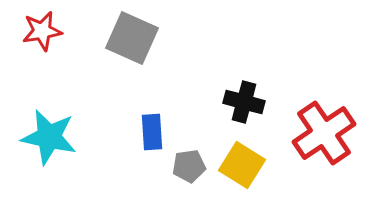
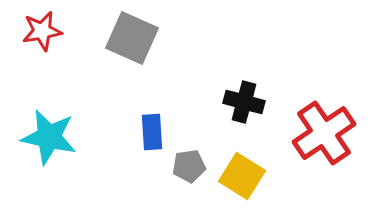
yellow square: moved 11 px down
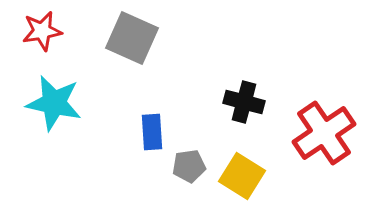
cyan star: moved 5 px right, 34 px up
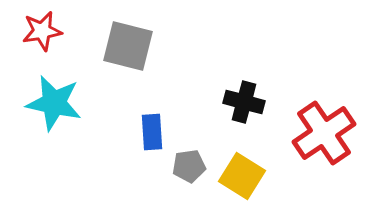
gray square: moved 4 px left, 8 px down; rotated 10 degrees counterclockwise
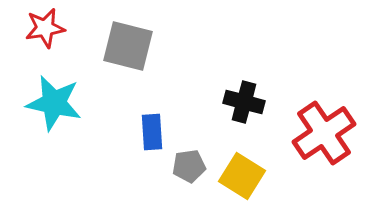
red star: moved 3 px right, 3 px up
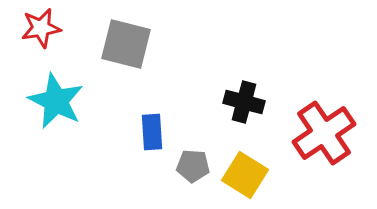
red star: moved 4 px left
gray square: moved 2 px left, 2 px up
cyan star: moved 2 px right, 2 px up; rotated 14 degrees clockwise
gray pentagon: moved 4 px right; rotated 12 degrees clockwise
yellow square: moved 3 px right, 1 px up
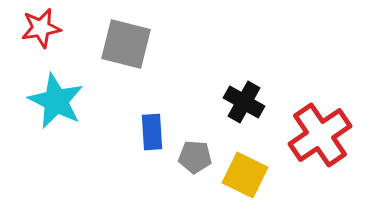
black cross: rotated 15 degrees clockwise
red cross: moved 4 px left, 2 px down
gray pentagon: moved 2 px right, 9 px up
yellow square: rotated 6 degrees counterclockwise
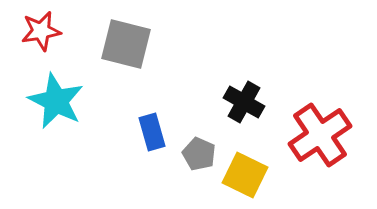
red star: moved 3 px down
blue rectangle: rotated 12 degrees counterclockwise
gray pentagon: moved 4 px right, 3 px up; rotated 20 degrees clockwise
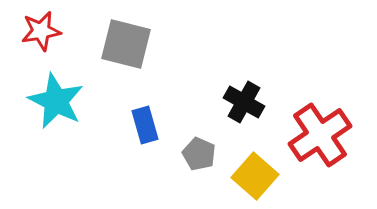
blue rectangle: moved 7 px left, 7 px up
yellow square: moved 10 px right, 1 px down; rotated 15 degrees clockwise
